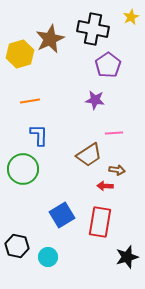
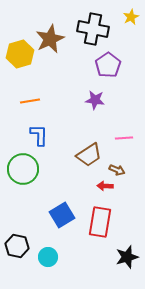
pink line: moved 10 px right, 5 px down
brown arrow: rotated 14 degrees clockwise
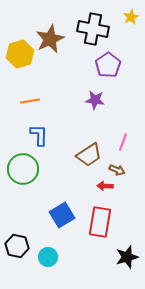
pink line: moved 1 px left, 4 px down; rotated 66 degrees counterclockwise
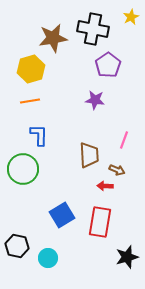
brown star: moved 3 px right, 1 px up; rotated 16 degrees clockwise
yellow hexagon: moved 11 px right, 15 px down
pink line: moved 1 px right, 2 px up
brown trapezoid: rotated 60 degrees counterclockwise
cyan circle: moved 1 px down
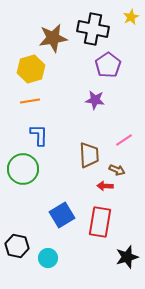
pink line: rotated 36 degrees clockwise
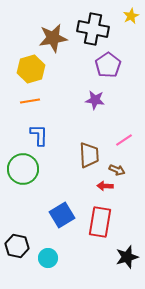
yellow star: moved 1 px up
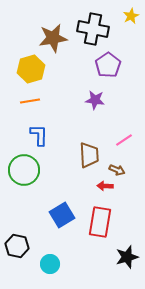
green circle: moved 1 px right, 1 px down
cyan circle: moved 2 px right, 6 px down
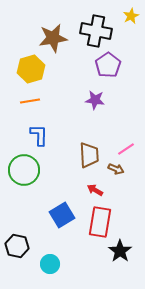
black cross: moved 3 px right, 2 px down
pink line: moved 2 px right, 9 px down
brown arrow: moved 1 px left, 1 px up
red arrow: moved 10 px left, 4 px down; rotated 28 degrees clockwise
black star: moved 7 px left, 6 px up; rotated 20 degrees counterclockwise
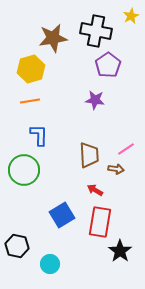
brown arrow: rotated 14 degrees counterclockwise
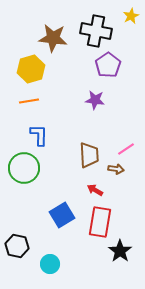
brown star: rotated 16 degrees clockwise
orange line: moved 1 px left
green circle: moved 2 px up
